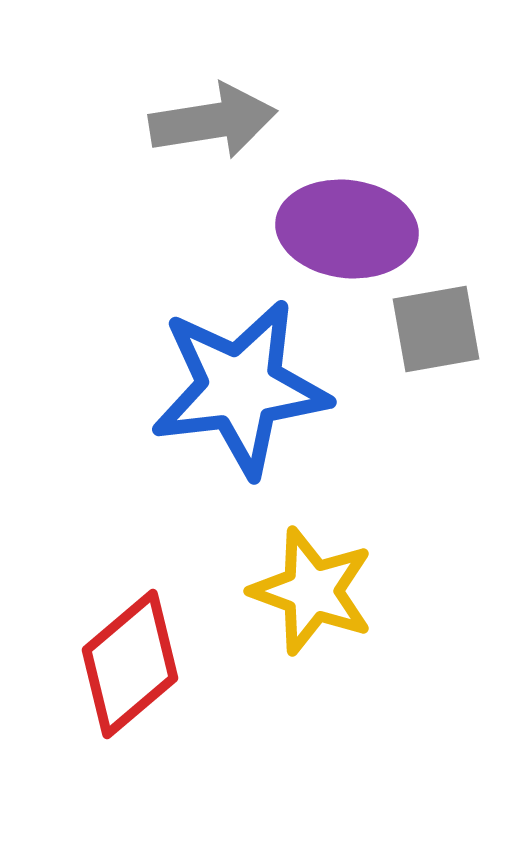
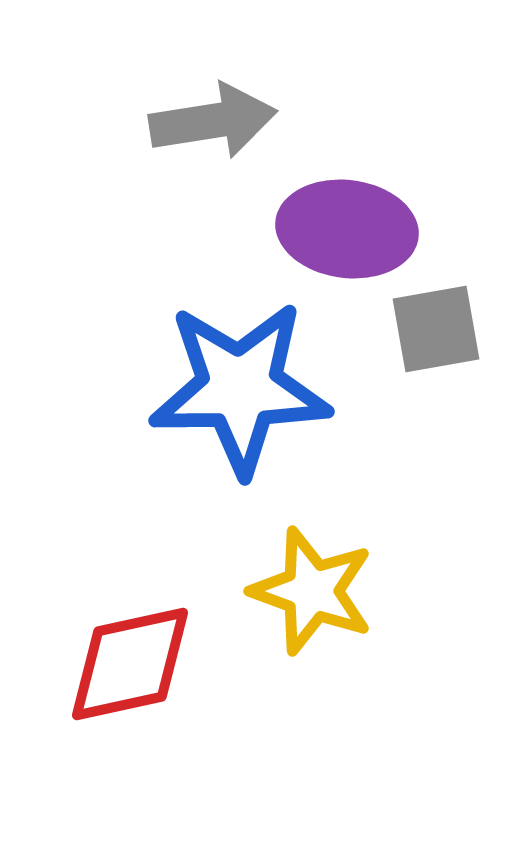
blue star: rotated 6 degrees clockwise
red diamond: rotated 28 degrees clockwise
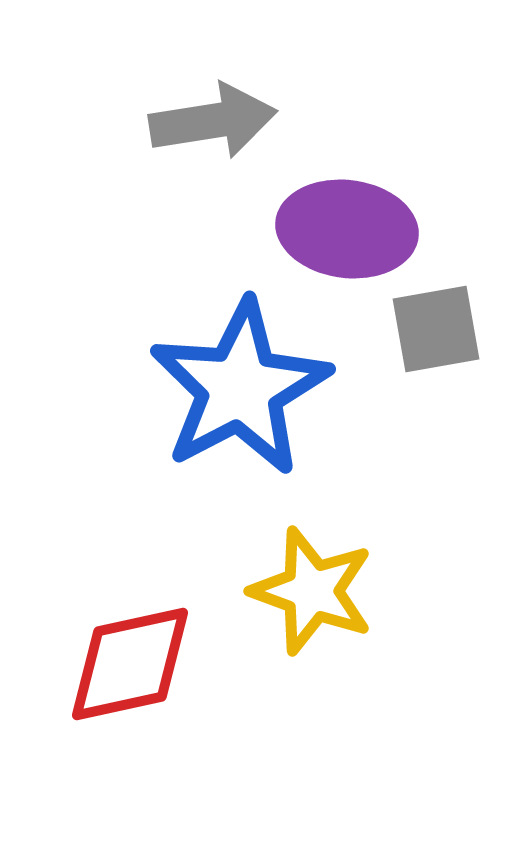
blue star: rotated 27 degrees counterclockwise
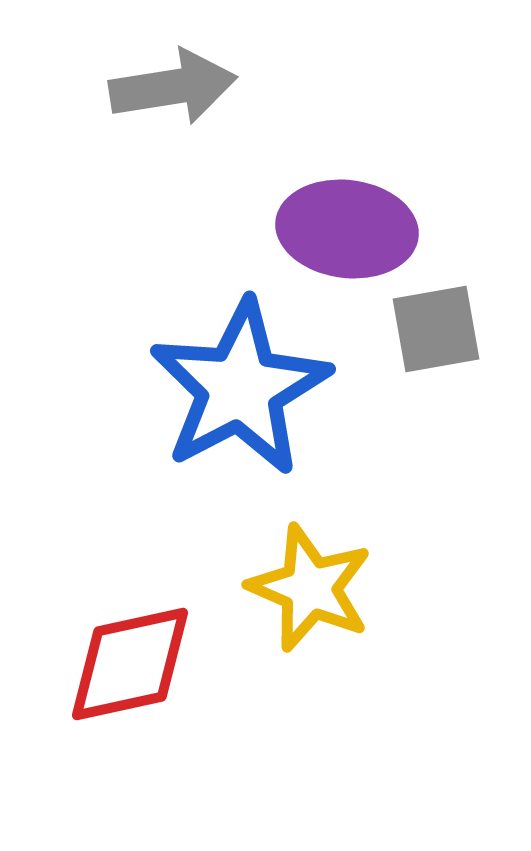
gray arrow: moved 40 px left, 34 px up
yellow star: moved 2 px left, 3 px up; rotated 3 degrees clockwise
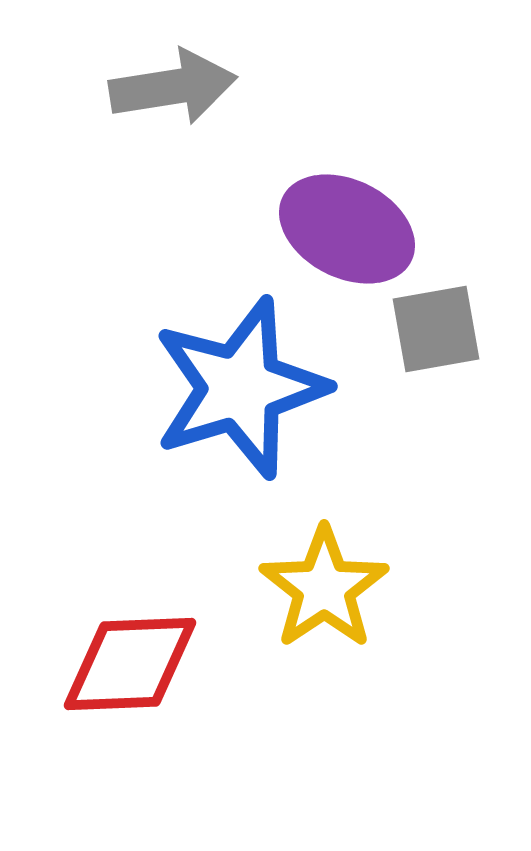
purple ellipse: rotated 20 degrees clockwise
blue star: rotated 11 degrees clockwise
yellow star: moved 14 px right; rotated 15 degrees clockwise
red diamond: rotated 10 degrees clockwise
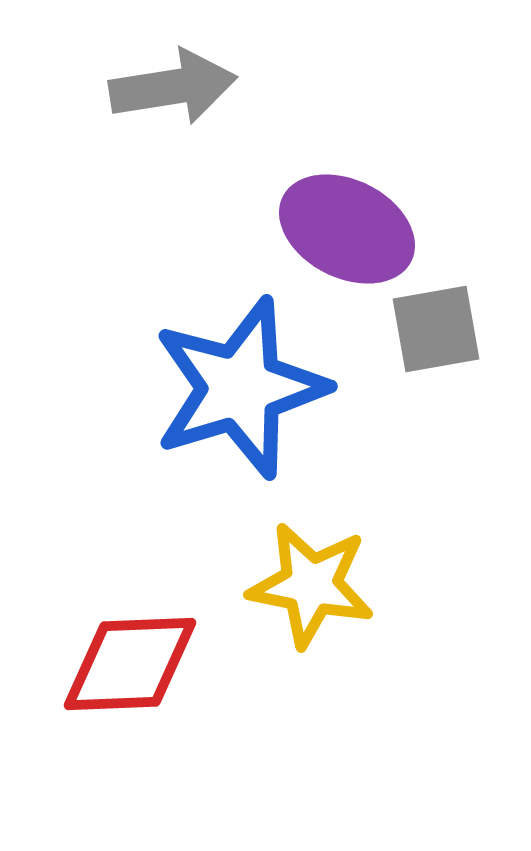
yellow star: moved 13 px left, 3 px up; rotated 27 degrees counterclockwise
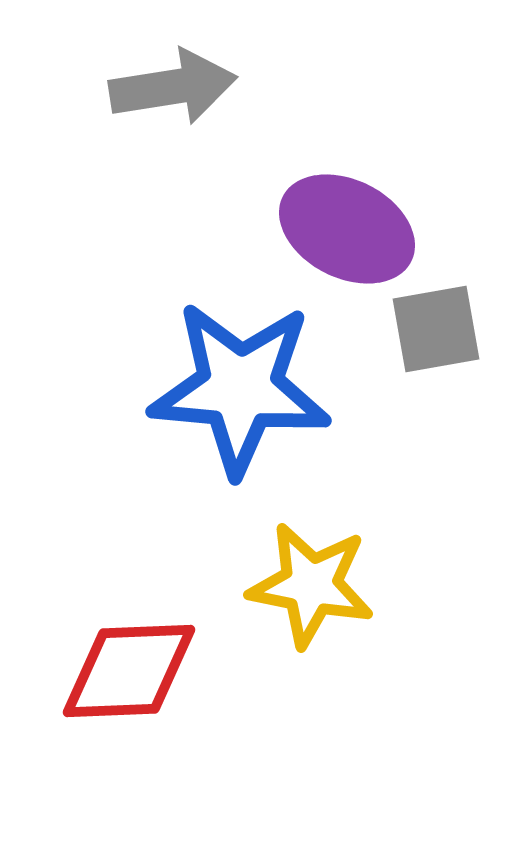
blue star: rotated 22 degrees clockwise
red diamond: moved 1 px left, 7 px down
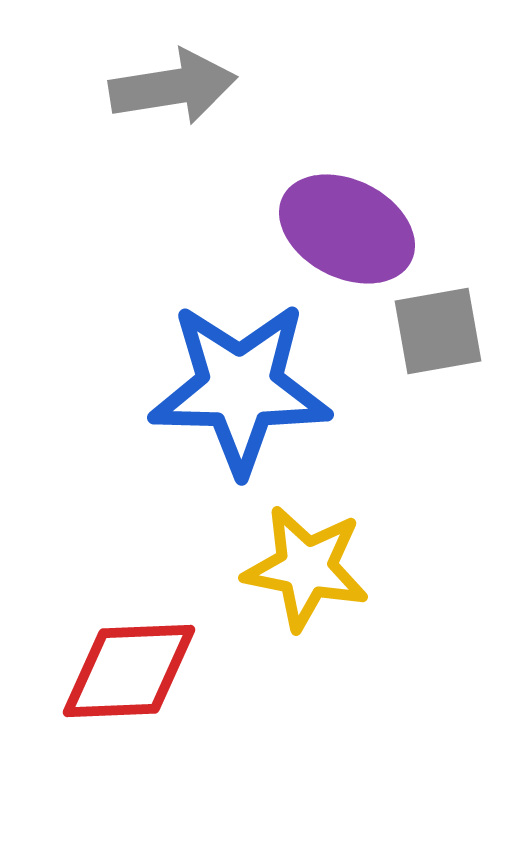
gray square: moved 2 px right, 2 px down
blue star: rotated 4 degrees counterclockwise
yellow star: moved 5 px left, 17 px up
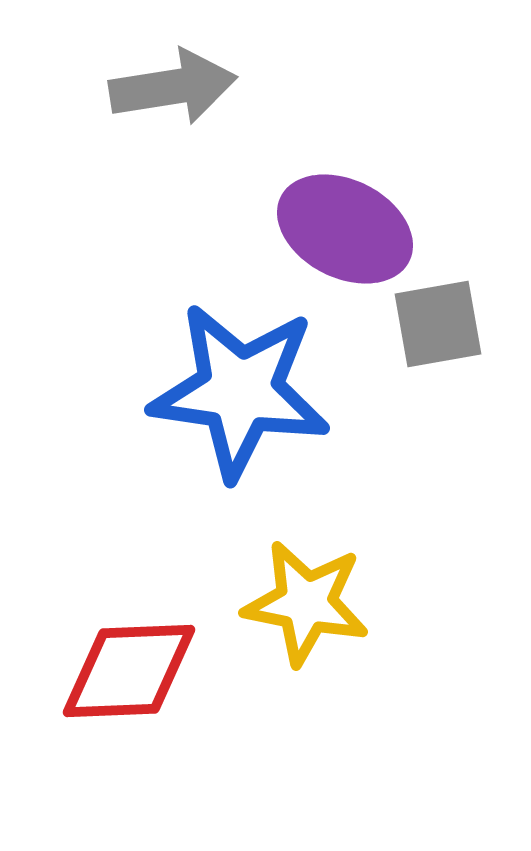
purple ellipse: moved 2 px left
gray square: moved 7 px up
blue star: moved 3 px down; rotated 7 degrees clockwise
yellow star: moved 35 px down
